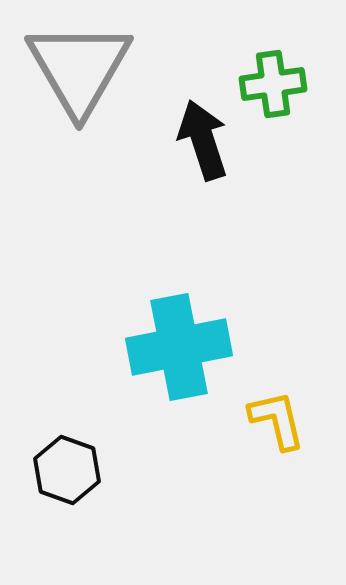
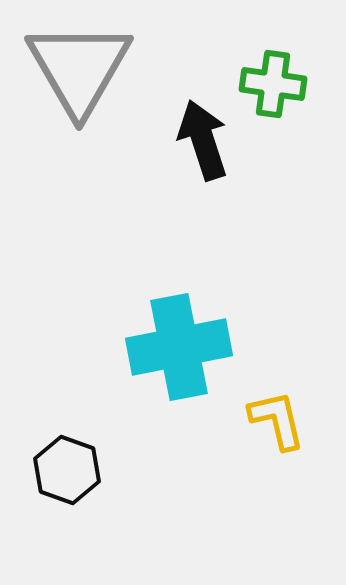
green cross: rotated 16 degrees clockwise
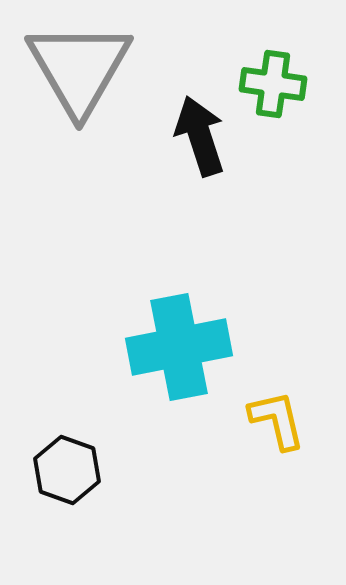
black arrow: moved 3 px left, 4 px up
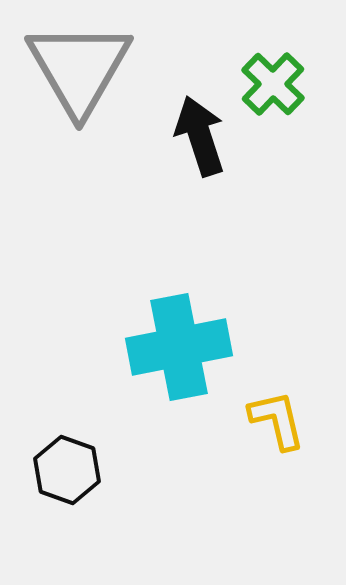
green cross: rotated 36 degrees clockwise
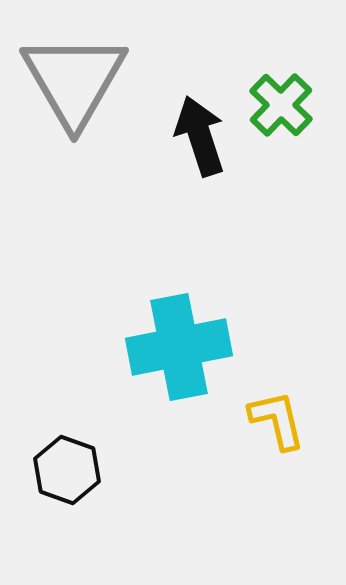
gray triangle: moved 5 px left, 12 px down
green cross: moved 8 px right, 21 px down
